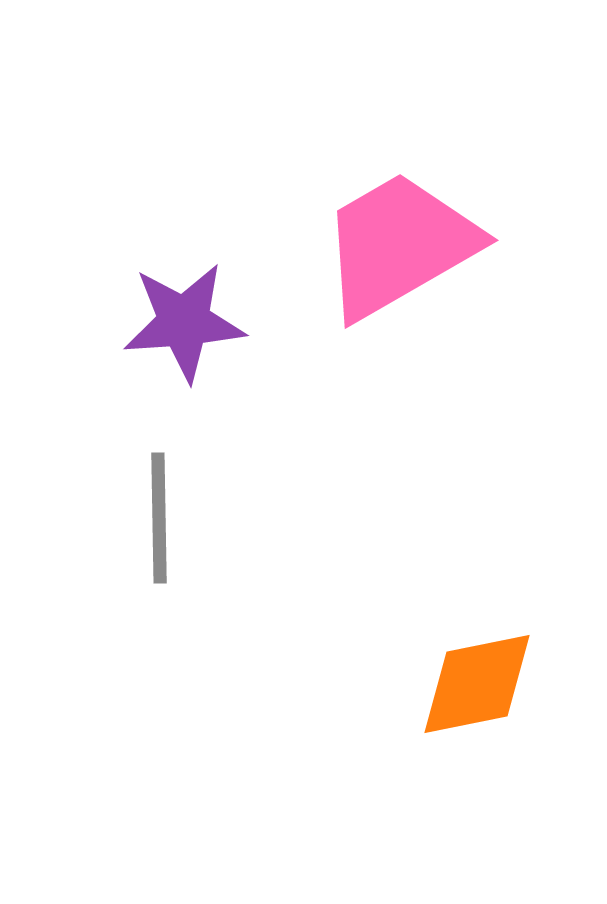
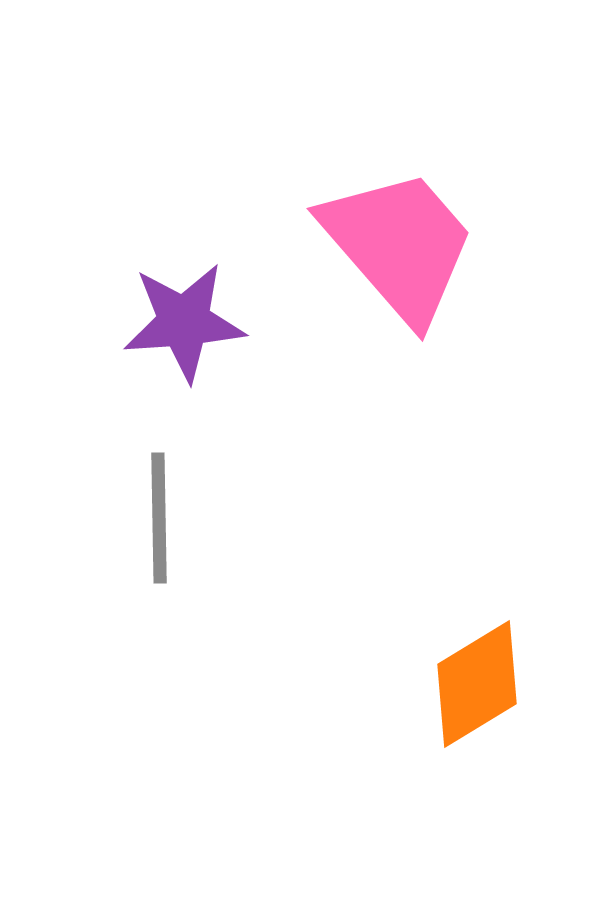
pink trapezoid: rotated 79 degrees clockwise
orange diamond: rotated 20 degrees counterclockwise
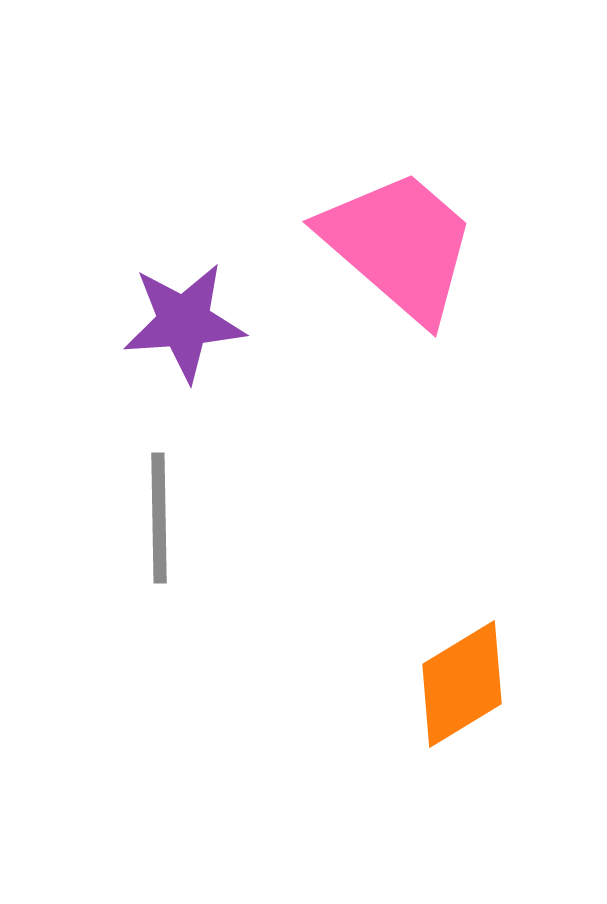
pink trapezoid: rotated 8 degrees counterclockwise
orange diamond: moved 15 px left
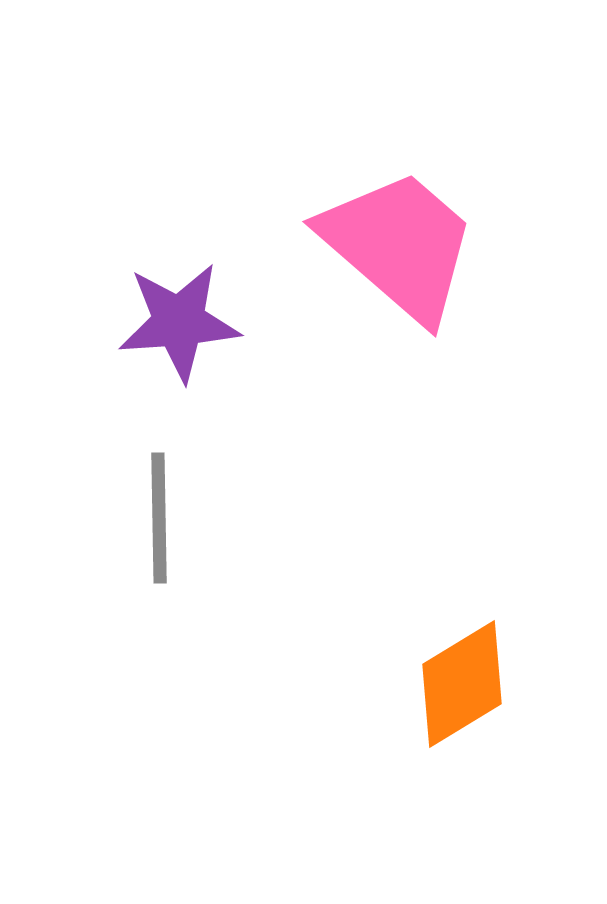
purple star: moved 5 px left
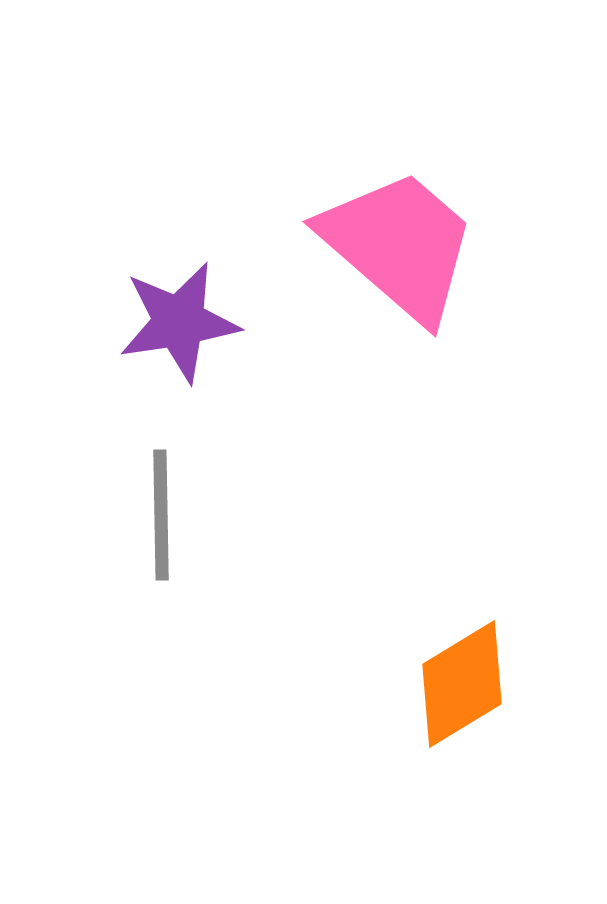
purple star: rotated 5 degrees counterclockwise
gray line: moved 2 px right, 3 px up
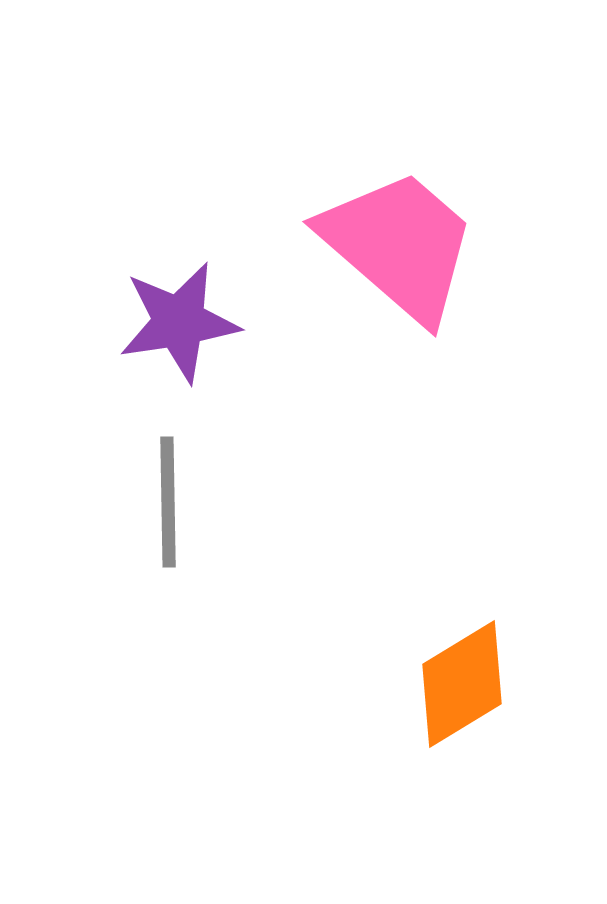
gray line: moved 7 px right, 13 px up
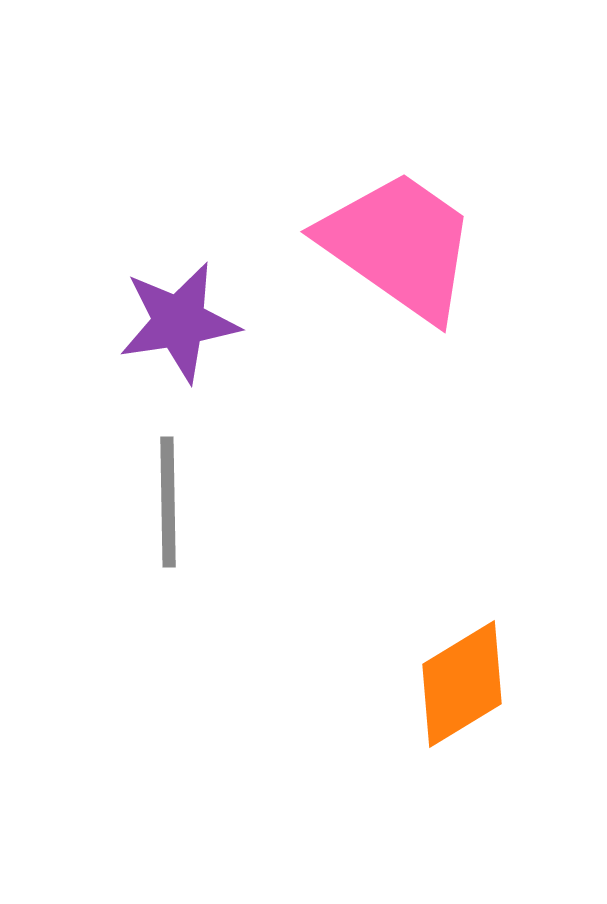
pink trapezoid: rotated 6 degrees counterclockwise
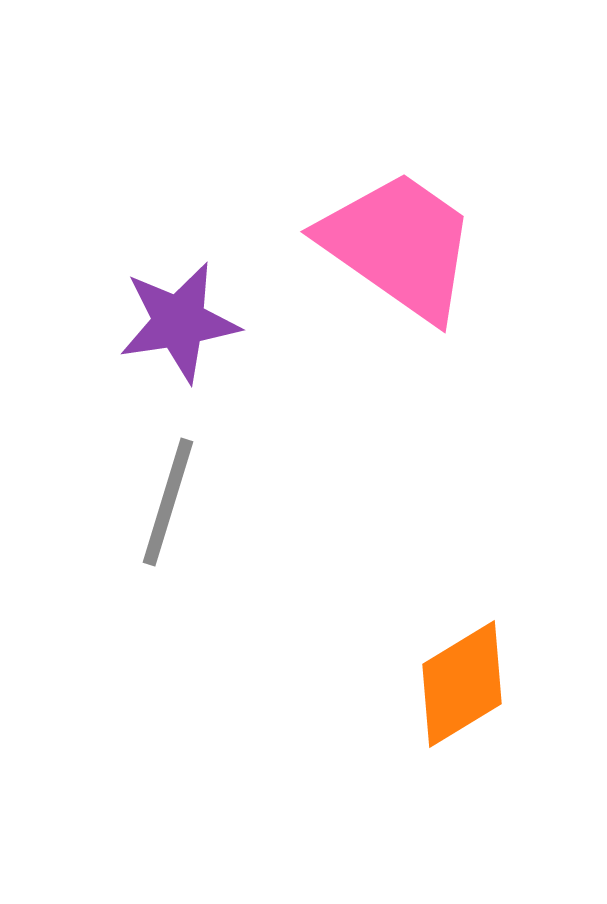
gray line: rotated 18 degrees clockwise
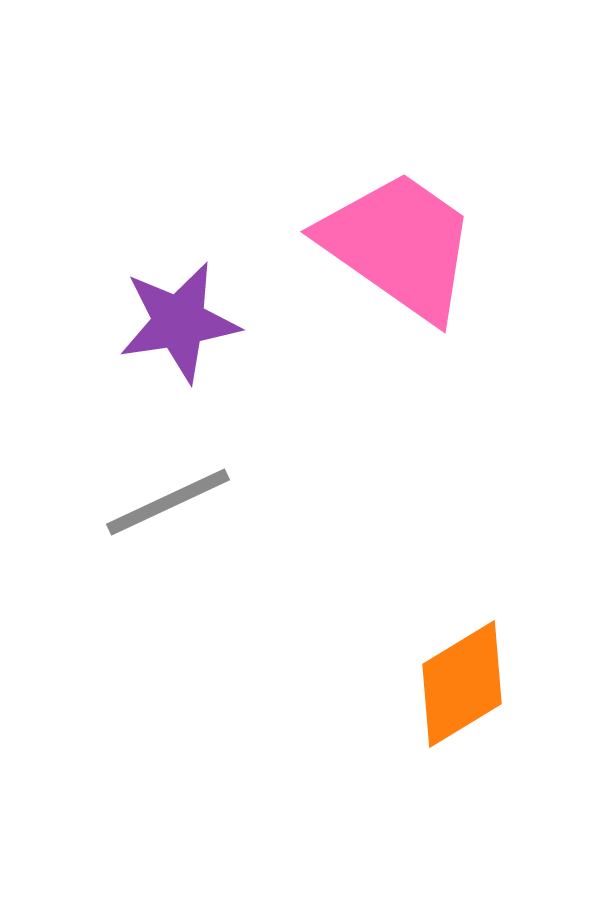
gray line: rotated 48 degrees clockwise
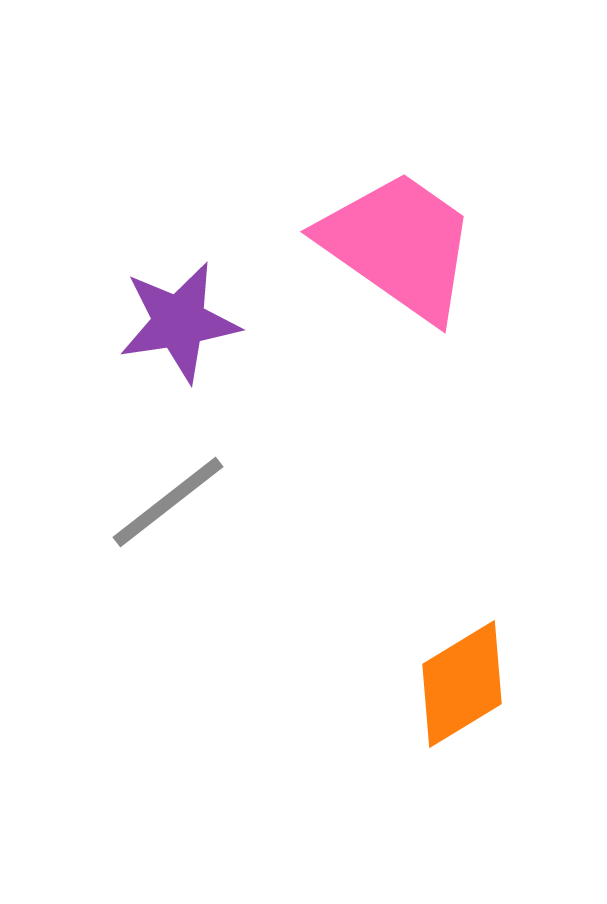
gray line: rotated 13 degrees counterclockwise
